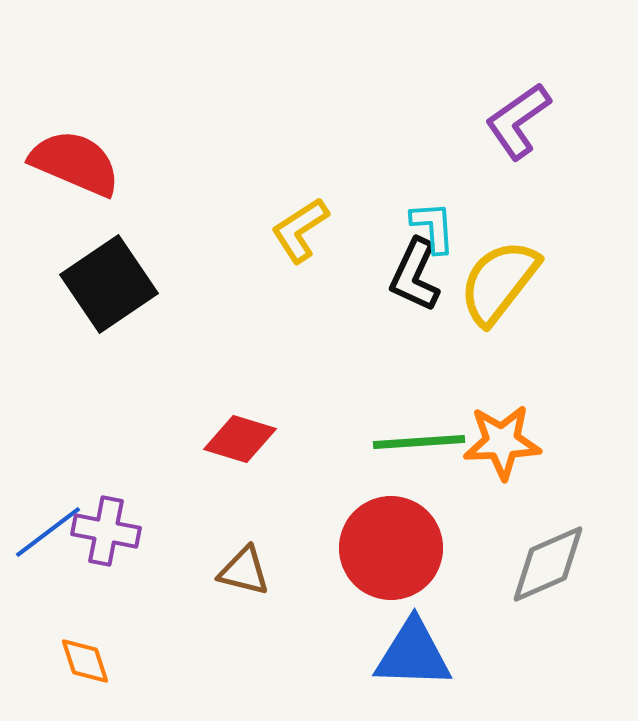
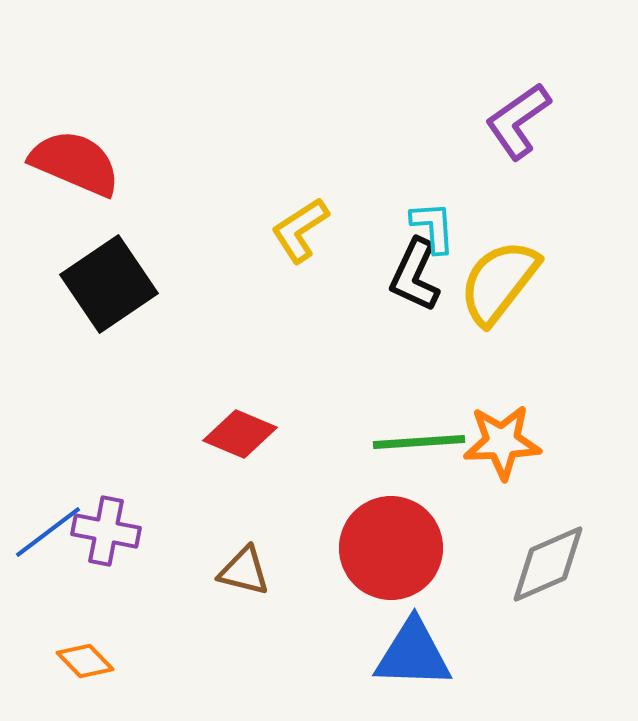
red diamond: moved 5 px up; rotated 6 degrees clockwise
orange diamond: rotated 26 degrees counterclockwise
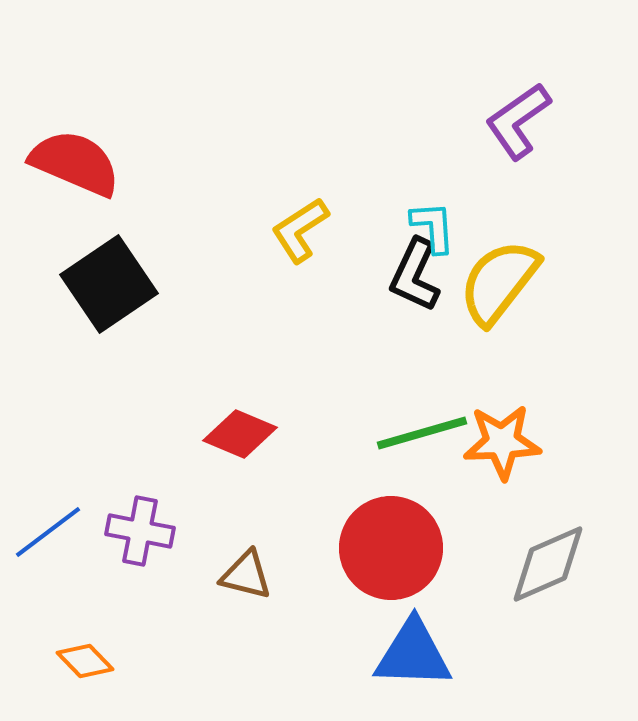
green line: moved 3 px right, 9 px up; rotated 12 degrees counterclockwise
purple cross: moved 34 px right
brown triangle: moved 2 px right, 4 px down
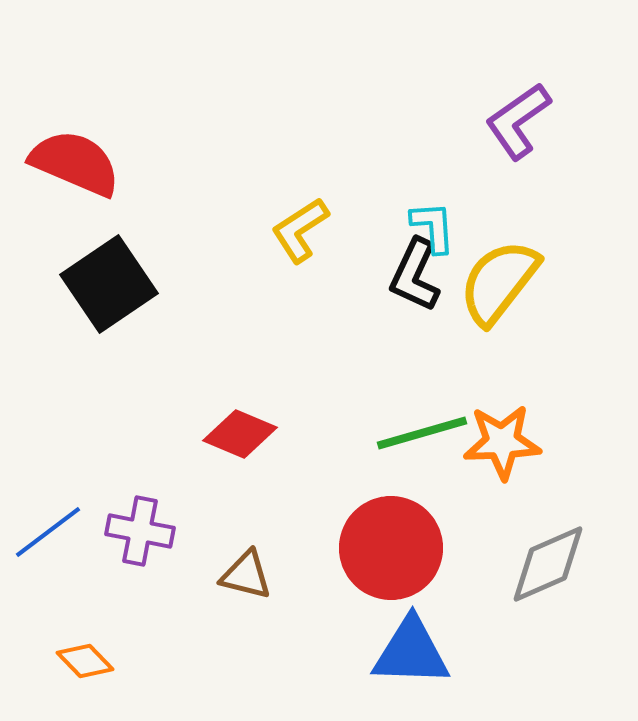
blue triangle: moved 2 px left, 2 px up
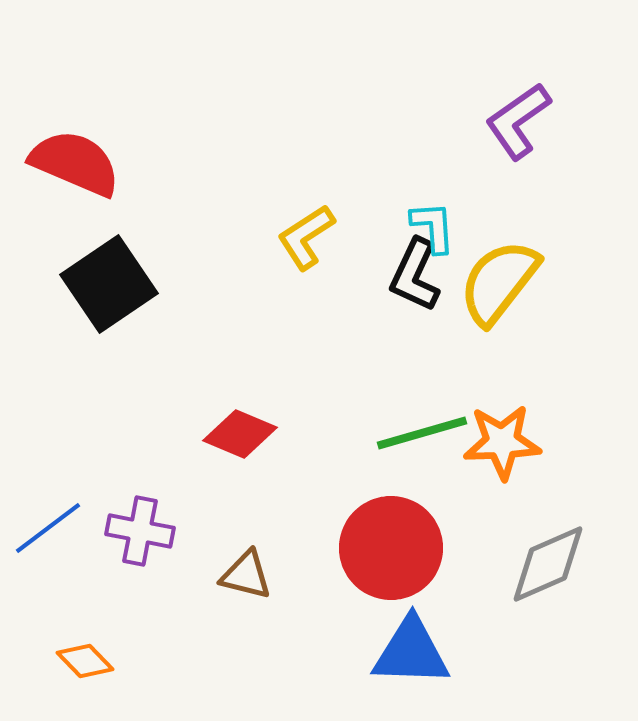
yellow L-shape: moved 6 px right, 7 px down
blue line: moved 4 px up
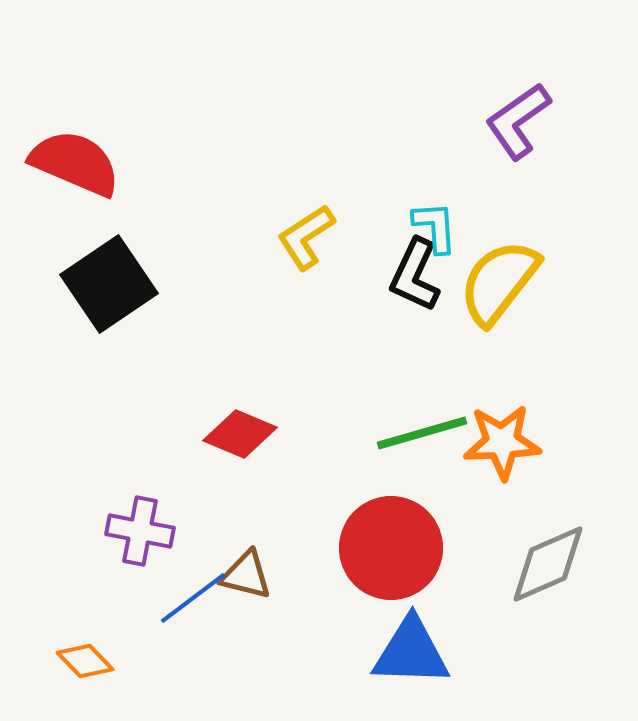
cyan L-shape: moved 2 px right
blue line: moved 145 px right, 70 px down
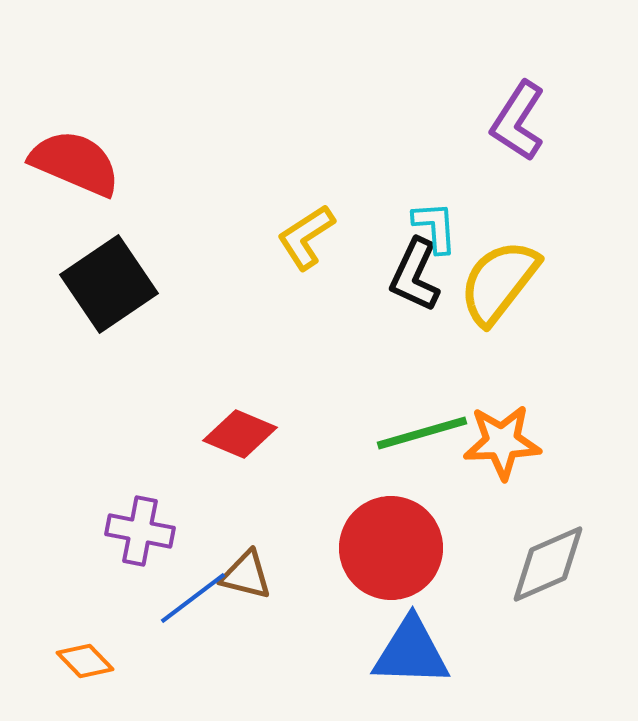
purple L-shape: rotated 22 degrees counterclockwise
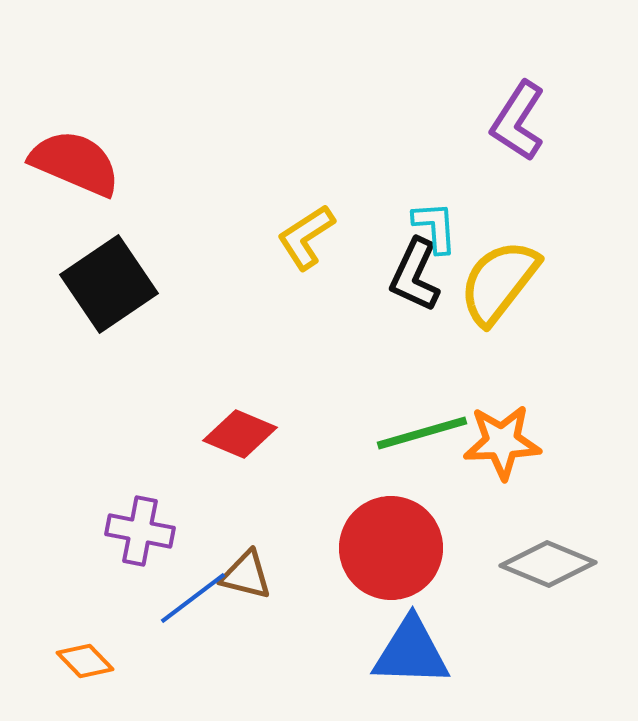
gray diamond: rotated 46 degrees clockwise
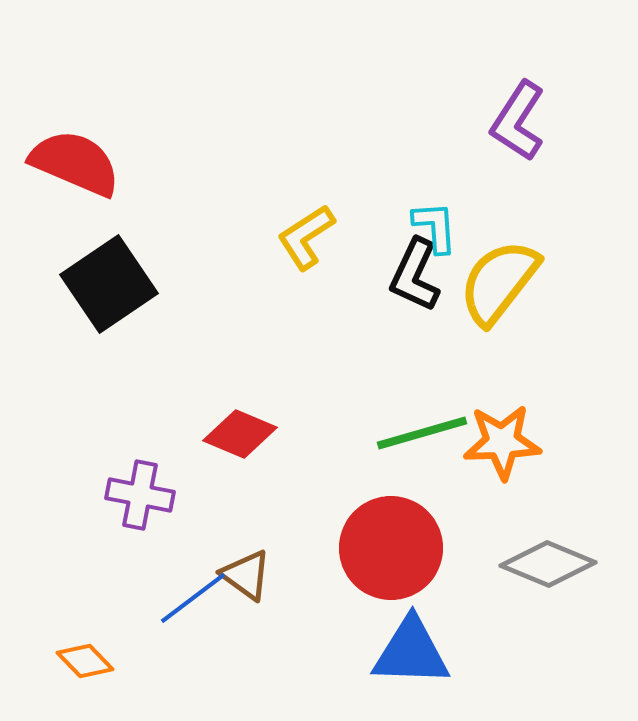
purple cross: moved 36 px up
brown triangle: rotated 22 degrees clockwise
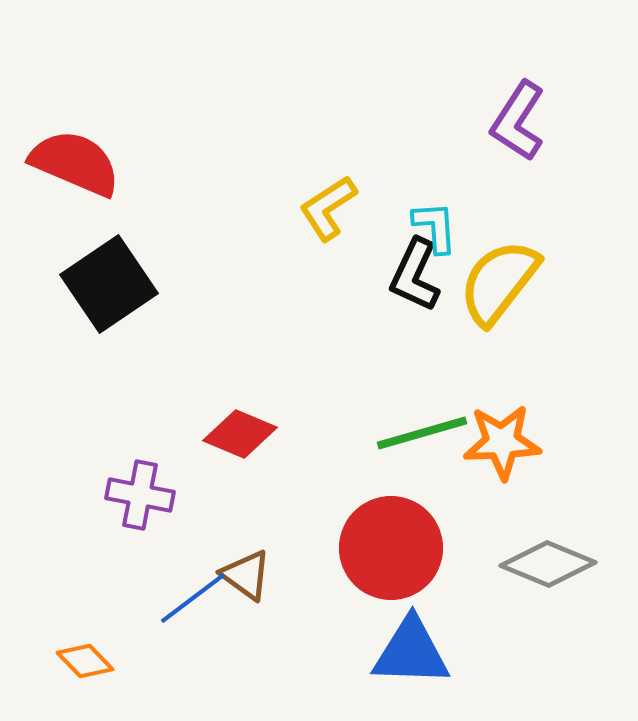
yellow L-shape: moved 22 px right, 29 px up
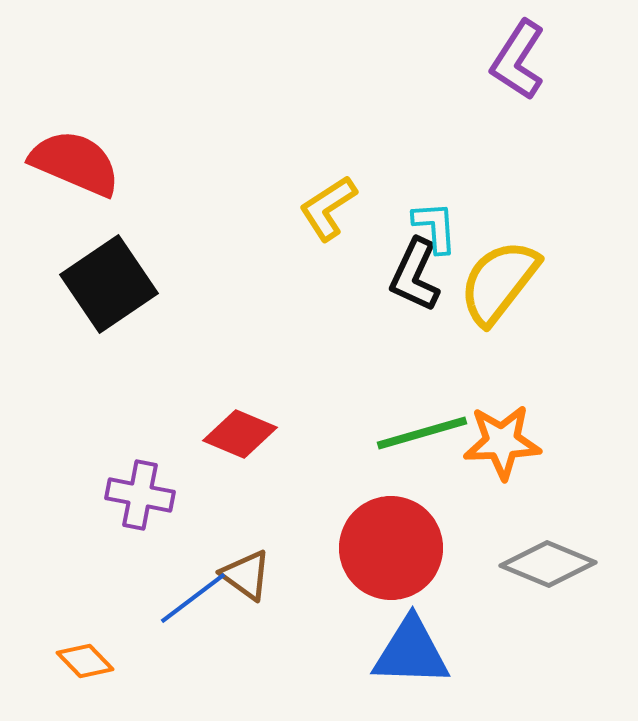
purple L-shape: moved 61 px up
